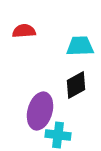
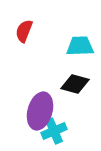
red semicircle: rotated 65 degrees counterclockwise
black diamond: moved 1 px left, 1 px up; rotated 44 degrees clockwise
cyan cross: moved 4 px left, 4 px up; rotated 30 degrees counterclockwise
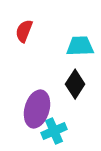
black diamond: rotated 72 degrees counterclockwise
purple ellipse: moved 3 px left, 2 px up
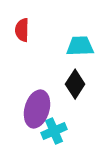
red semicircle: moved 2 px left, 1 px up; rotated 20 degrees counterclockwise
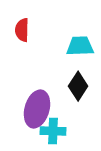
black diamond: moved 3 px right, 2 px down
cyan cross: moved 1 px left; rotated 25 degrees clockwise
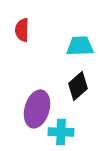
black diamond: rotated 16 degrees clockwise
cyan cross: moved 8 px right, 1 px down
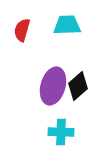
red semicircle: rotated 15 degrees clockwise
cyan trapezoid: moved 13 px left, 21 px up
purple ellipse: moved 16 px right, 23 px up
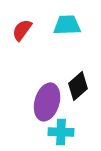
red semicircle: rotated 20 degrees clockwise
purple ellipse: moved 6 px left, 16 px down
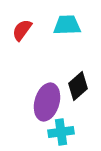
cyan cross: rotated 10 degrees counterclockwise
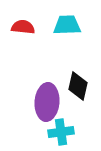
red semicircle: moved 1 px right, 3 px up; rotated 60 degrees clockwise
black diamond: rotated 36 degrees counterclockwise
purple ellipse: rotated 12 degrees counterclockwise
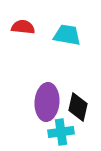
cyan trapezoid: moved 10 px down; rotated 12 degrees clockwise
black diamond: moved 21 px down
